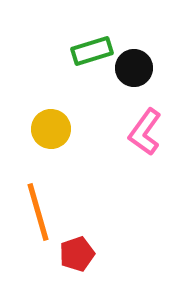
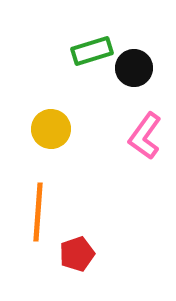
pink L-shape: moved 4 px down
orange line: rotated 20 degrees clockwise
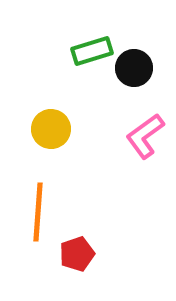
pink L-shape: rotated 18 degrees clockwise
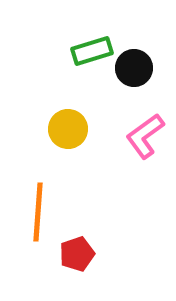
yellow circle: moved 17 px right
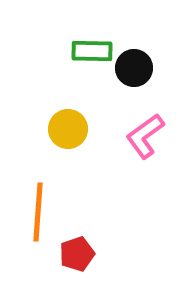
green rectangle: rotated 18 degrees clockwise
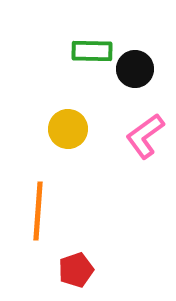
black circle: moved 1 px right, 1 px down
orange line: moved 1 px up
red pentagon: moved 1 px left, 16 px down
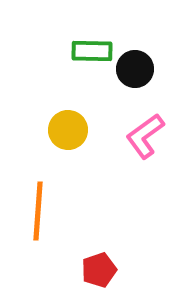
yellow circle: moved 1 px down
red pentagon: moved 23 px right
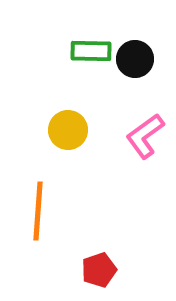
green rectangle: moved 1 px left
black circle: moved 10 px up
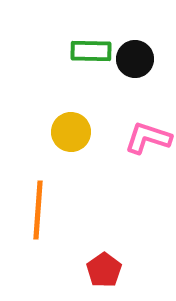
yellow circle: moved 3 px right, 2 px down
pink L-shape: moved 3 px right, 2 px down; rotated 54 degrees clockwise
orange line: moved 1 px up
red pentagon: moved 5 px right; rotated 16 degrees counterclockwise
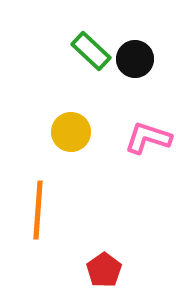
green rectangle: rotated 42 degrees clockwise
